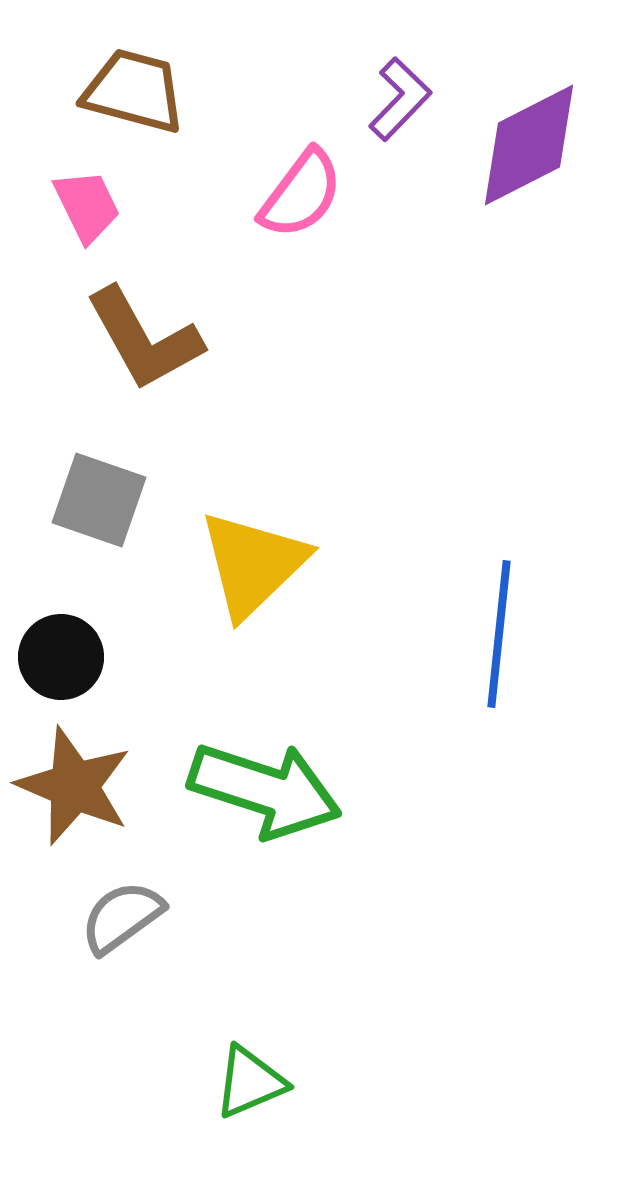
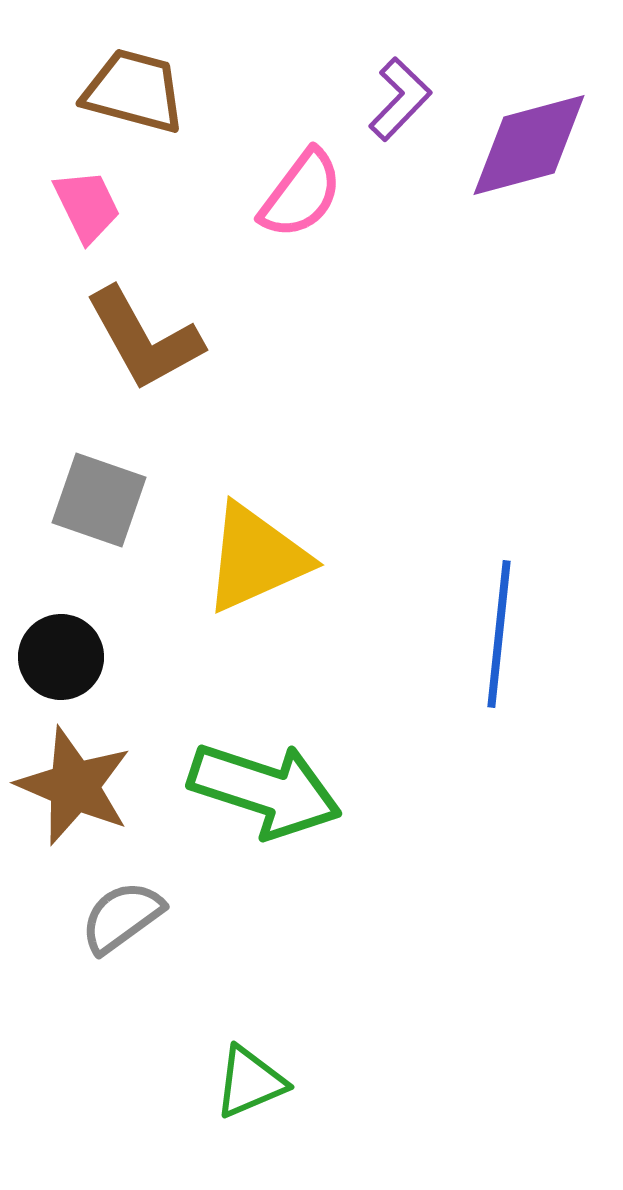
purple diamond: rotated 12 degrees clockwise
yellow triangle: moved 3 px right, 6 px up; rotated 20 degrees clockwise
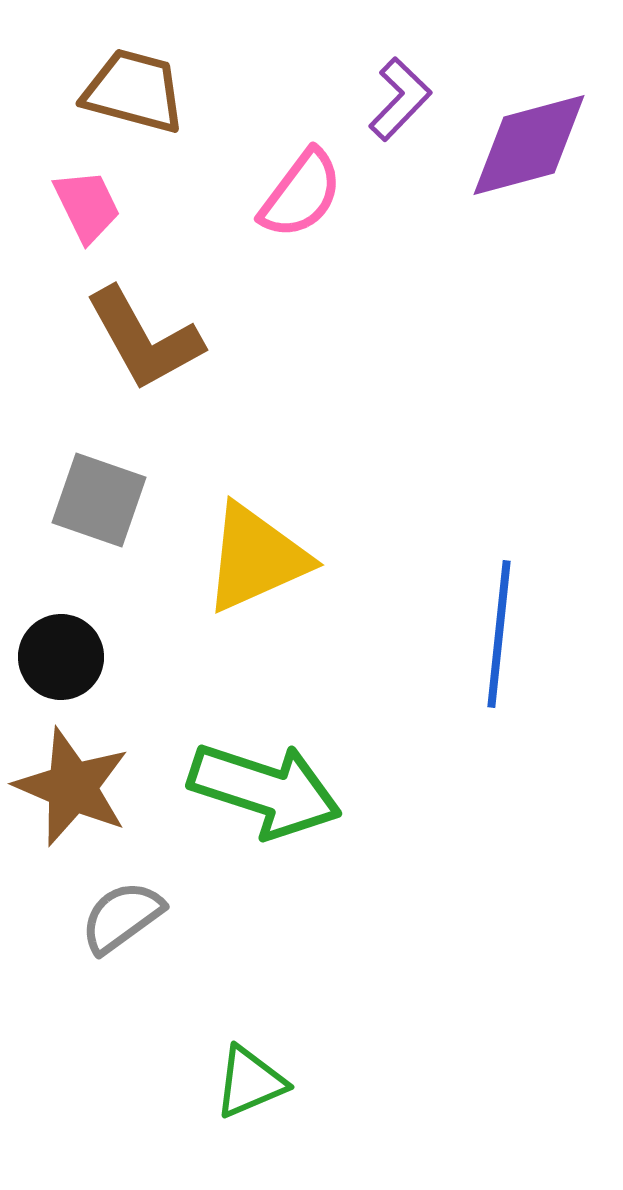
brown star: moved 2 px left, 1 px down
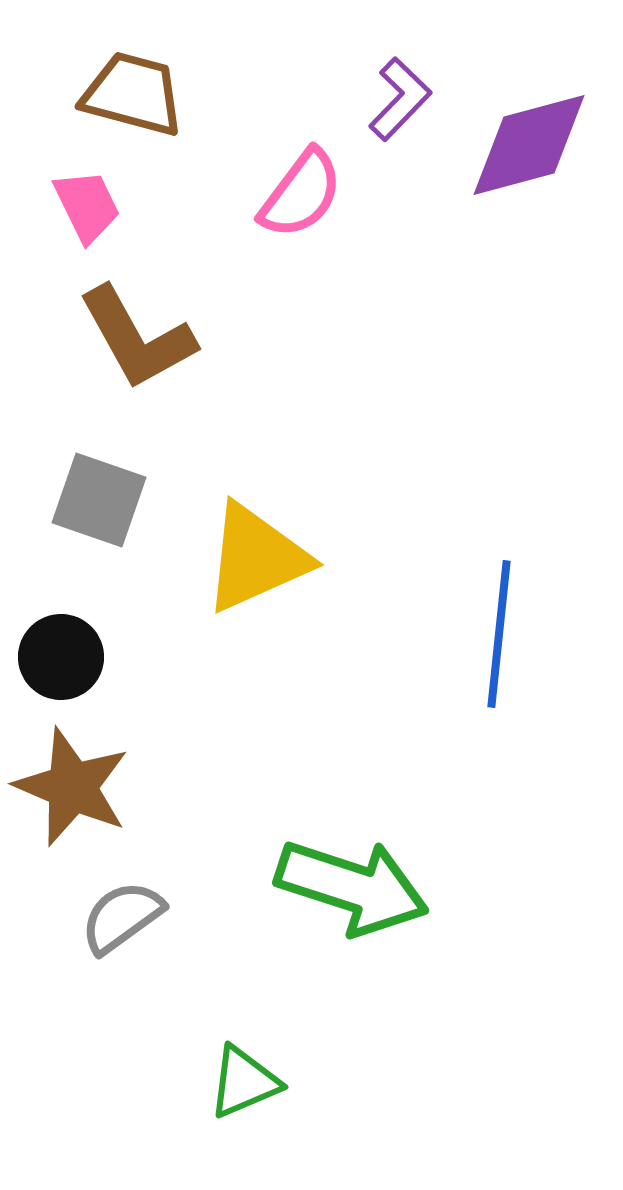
brown trapezoid: moved 1 px left, 3 px down
brown L-shape: moved 7 px left, 1 px up
green arrow: moved 87 px right, 97 px down
green triangle: moved 6 px left
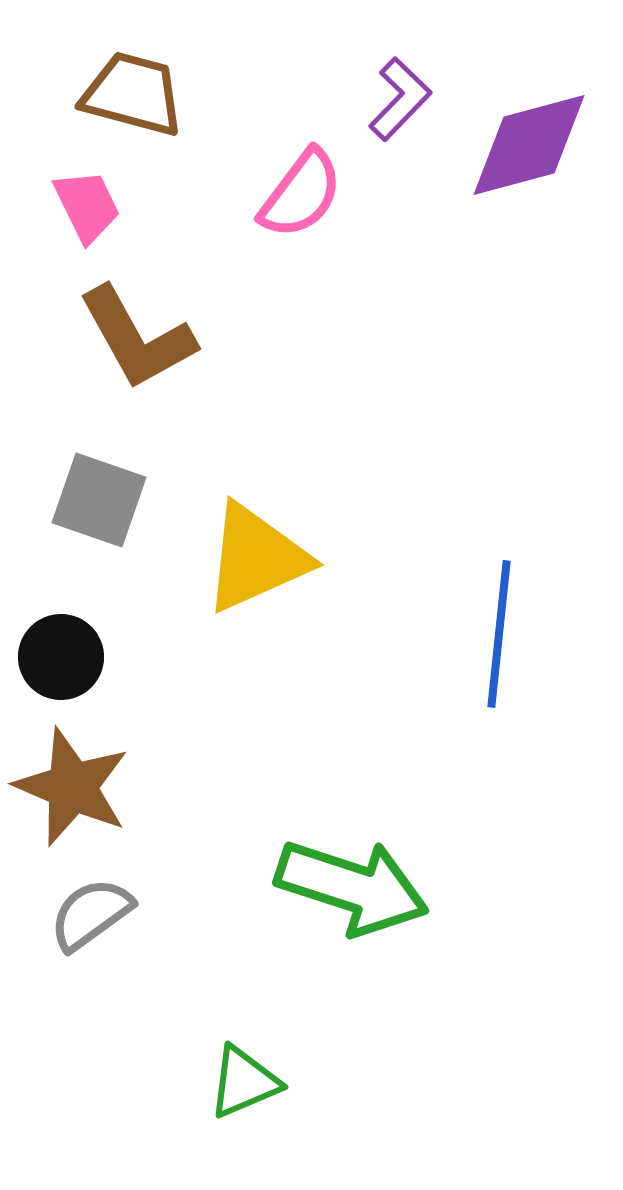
gray semicircle: moved 31 px left, 3 px up
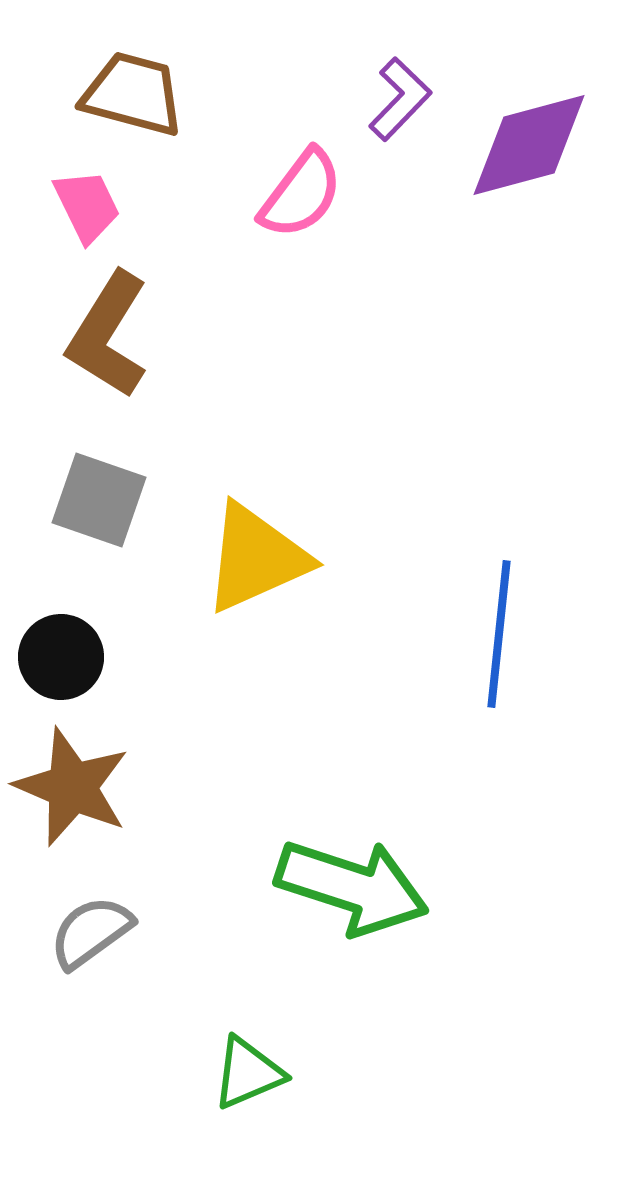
brown L-shape: moved 29 px left, 3 px up; rotated 61 degrees clockwise
gray semicircle: moved 18 px down
green triangle: moved 4 px right, 9 px up
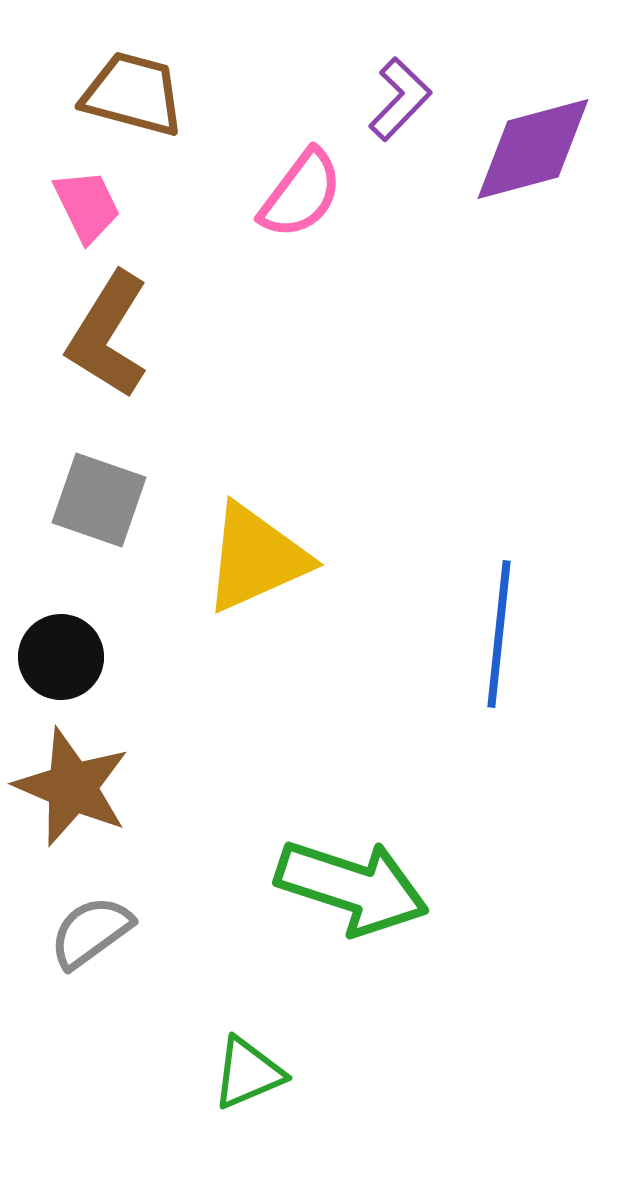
purple diamond: moved 4 px right, 4 px down
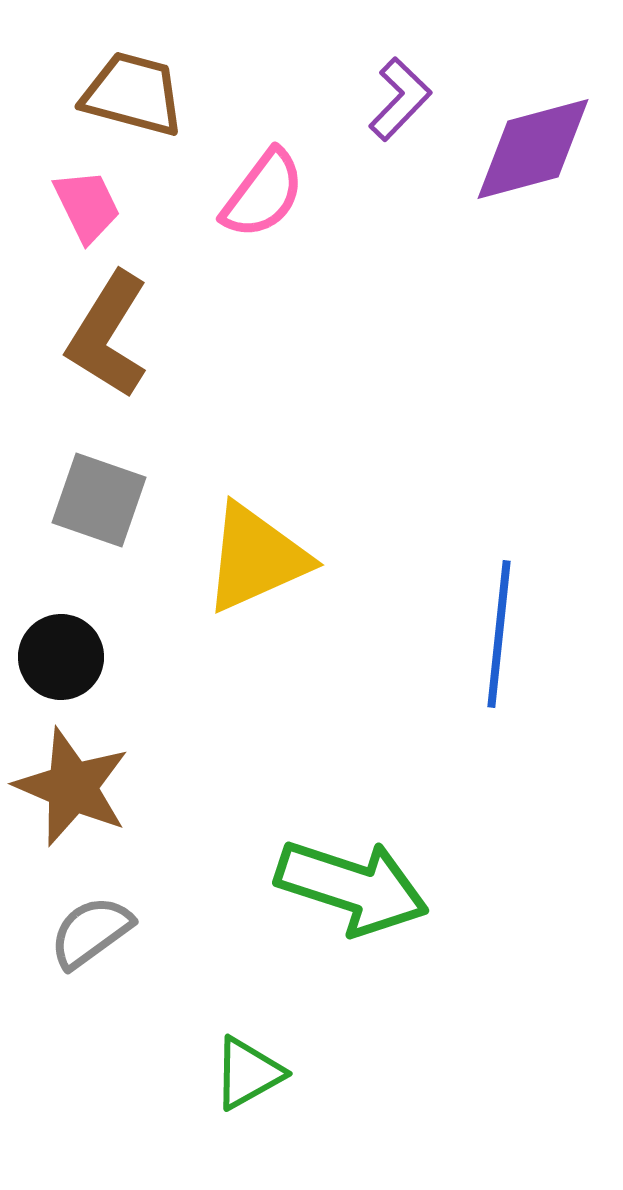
pink semicircle: moved 38 px left
green triangle: rotated 6 degrees counterclockwise
